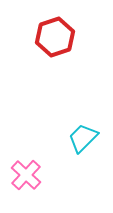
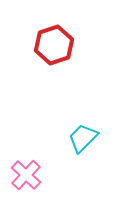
red hexagon: moved 1 px left, 8 px down
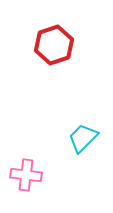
pink cross: rotated 36 degrees counterclockwise
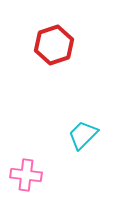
cyan trapezoid: moved 3 px up
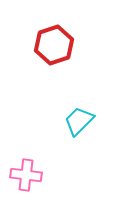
cyan trapezoid: moved 4 px left, 14 px up
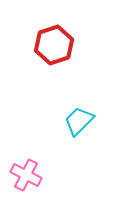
pink cross: rotated 20 degrees clockwise
